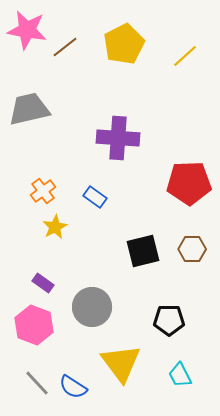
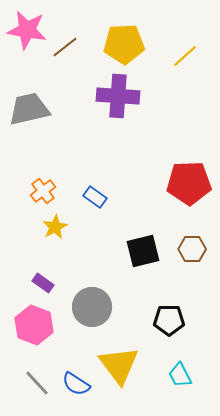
yellow pentagon: rotated 24 degrees clockwise
purple cross: moved 42 px up
yellow triangle: moved 2 px left, 2 px down
blue semicircle: moved 3 px right, 3 px up
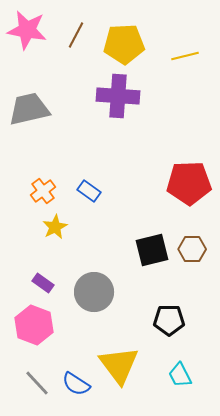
brown line: moved 11 px right, 12 px up; rotated 24 degrees counterclockwise
yellow line: rotated 28 degrees clockwise
blue rectangle: moved 6 px left, 6 px up
black square: moved 9 px right, 1 px up
gray circle: moved 2 px right, 15 px up
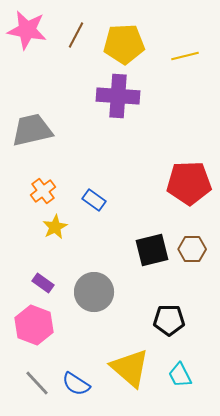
gray trapezoid: moved 3 px right, 21 px down
blue rectangle: moved 5 px right, 9 px down
yellow triangle: moved 11 px right, 3 px down; rotated 12 degrees counterclockwise
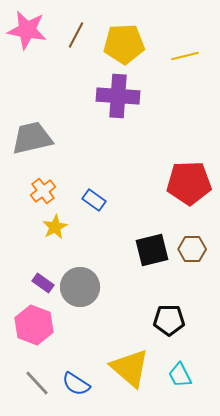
gray trapezoid: moved 8 px down
gray circle: moved 14 px left, 5 px up
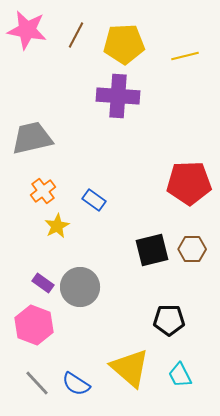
yellow star: moved 2 px right, 1 px up
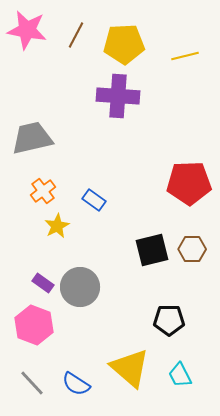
gray line: moved 5 px left
